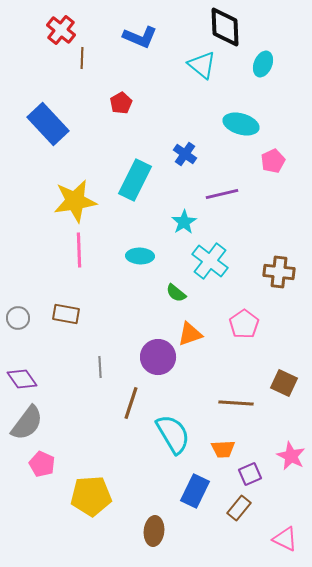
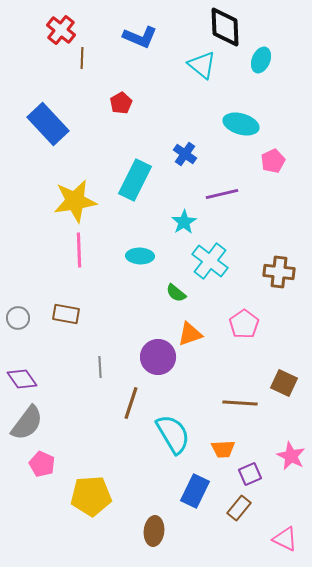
cyan ellipse at (263, 64): moved 2 px left, 4 px up
brown line at (236, 403): moved 4 px right
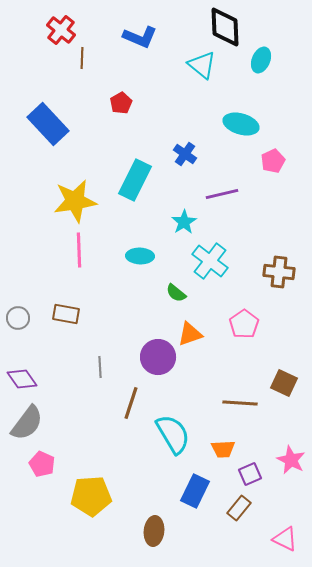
pink star at (291, 456): moved 4 px down
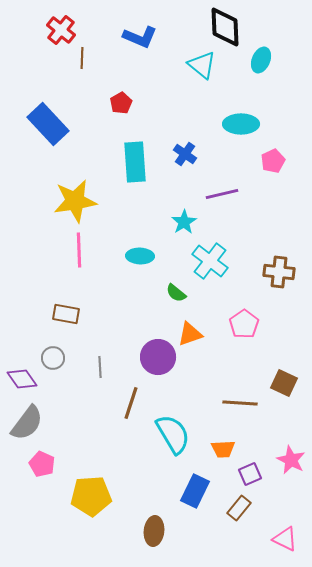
cyan ellipse at (241, 124): rotated 16 degrees counterclockwise
cyan rectangle at (135, 180): moved 18 px up; rotated 30 degrees counterclockwise
gray circle at (18, 318): moved 35 px right, 40 px down
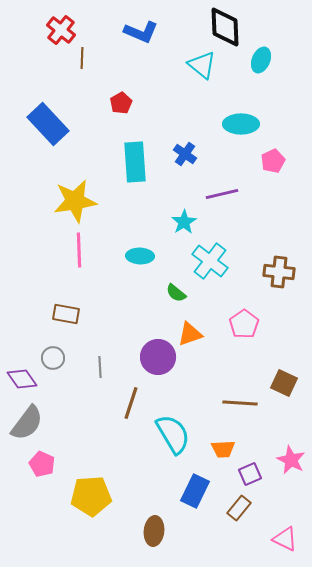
blue L-shape at (140, 37): moved 1 px right, 5 px up
